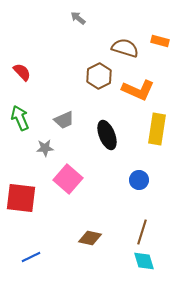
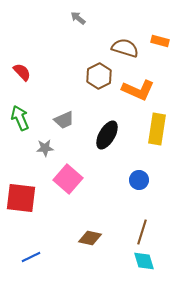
black ellipse: rotated 52 degrees clockwise
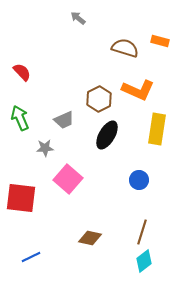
brown hexagon: moved 23 px down
cyan diamond: rotated 70 degrees clockwise
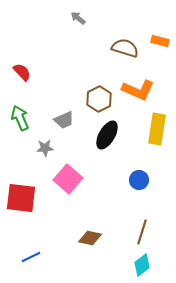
cyan diamond: moved 2 px left, 4 px down
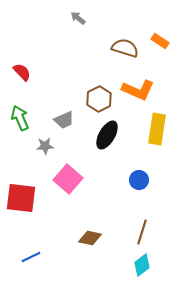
orange rectangle: rotated 18 degrees clockwise
gray star: moved 2 px up
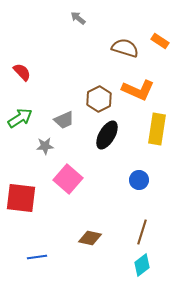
green arrow: rotated 80 degrees clockwise
blue line: moved 6 px right; rotated 18 degrees clockwise
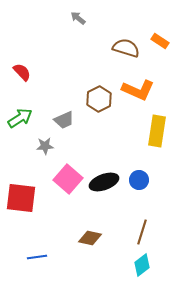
brown semicircle: moved 1 px right
yellow rectangle: moved 2 px down
black ellipse: moved 3 px left, 47 px down; rotated 40 degrees clockwise
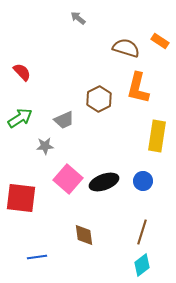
orange L-shape: moved 2 px up; rotated 80 degrees clockwise
yellow rectangle: moved 5 px down
blue circle: moved 4 px right, 1 px down
brown diamond: moved 6 px left, 3 px up; rotated 70 degrees clockwise
